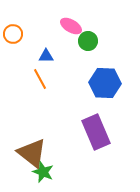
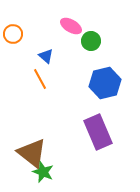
green circle: moved 3 px right
blue triangle: rotated 42 degrees clockwise
blue hexagon: rotated 16 degrees counterclockwise
purple rectangle: moved 2 px right
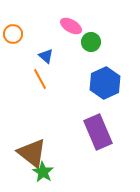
green circle: moved 1 px down
blue hexagon: rotated 12 degrees counterclockwise
green star: rotated 10 degrees clockwise
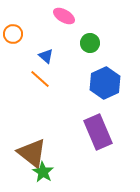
pink ellipse: moved 7 px left, 10 px up
green circle: moved 1 px left, 1 px down
orange line: rotated 20 degrees counterclockwise
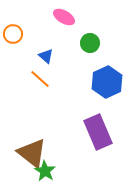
pink ellipse: moved 1 px down
blue hexagon: moved 2 px right, 1 px up
green star: moved 2 px right, 1 px up
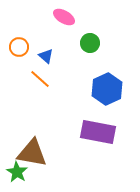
orange circle: moved 6 px right, 13 px down
blue hexagon: moved 7 px down
purple rectangle: rotated 56 degrees counterclockwise
brown triangle: rotated 28 degrees counterclockwise
green star: moved 28 px left, 1 px down
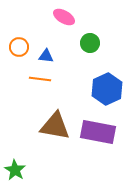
blue triangle: rotated 35 degrees counterclockwise
orange line: rotated 35 degrees counterclockwise
brown triangle: moved 23 px right, 27 px up
green star: moved 2 px left, 2 px up
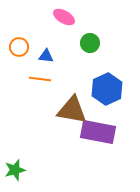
brown triangle: moved 17 px right, 16 px up
green star: rotated 25 degrees clockwise
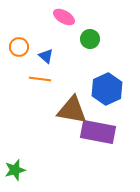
green circle: moved 4 px up
blue triangle: rotated 35 degrees clockwise
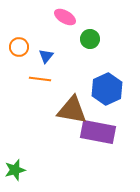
pink ellipse: moved 1 px right
blue triangle: rotated 28 degrees clockwise
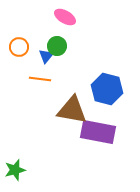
green circle: moved 33 px left, 7 px down
blue hexagon: rotated 20 degrees counterclockwise
